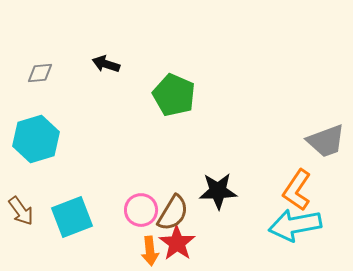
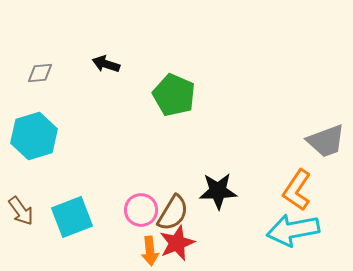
cyan hexagon: moved 2 px left, 3 px up
cyan arrow: moved 2 px left, 5 px down
red star: rotated 15 degrees clockwise
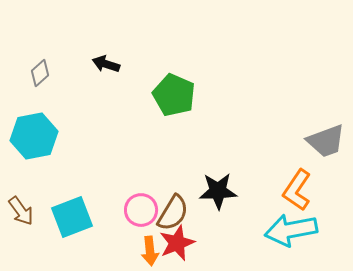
gray diamond: rotated 36 degrees counterclockwise
cyan hexagon: rotated 6 degrees clockwise
cyan arrow: moved 2 px left
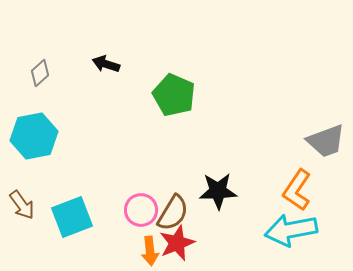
brown arrow: moved 1 px right, 6 px up
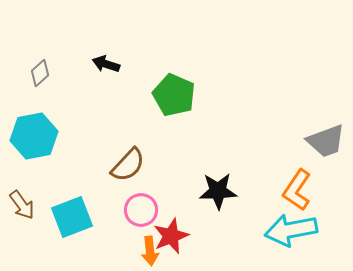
brown semicircle: moved 45 px left, 48 px up; rotated 12 degrees clockwise
red star: moved 6 px left, 7 px up
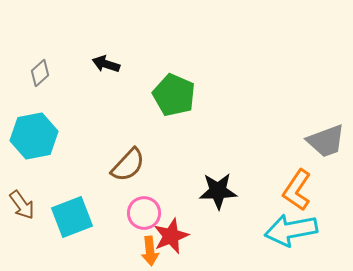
pink circle: moved 3 px right, 3 px down
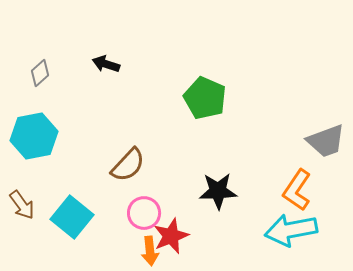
green pentagon: moved 31 px right, 3 px down
cyan square: rotated 30 degrees counterclockwise
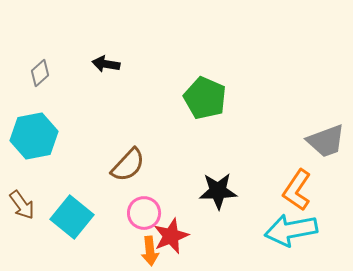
black arrow: rotated 8 degrees counterclockwise
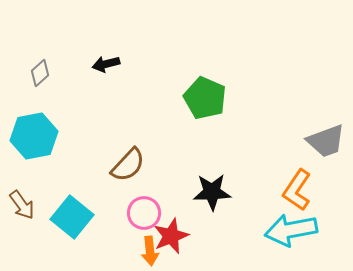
black arrow: rotated 24 degrees counterclockwise
black star: moved 6 px left, 1 px down
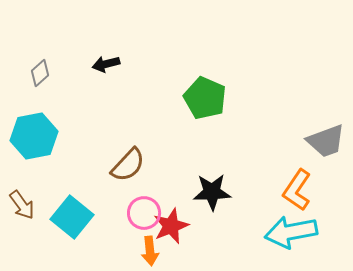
cyan arrow: moved 2 px down
red star: moved 10 px up
